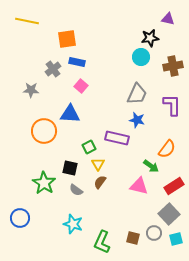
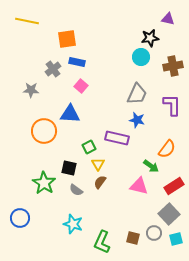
black square: moved 1 px left
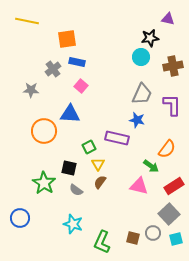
gray trapezoid: moved 5 px right
gray circle: moved 1 px left
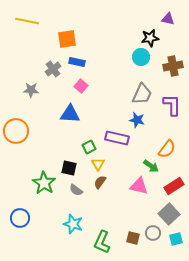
orange circle: moved 28 px left
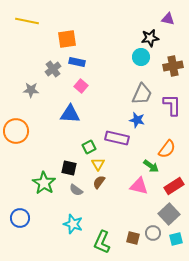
brown semicircle: moved 1 px left
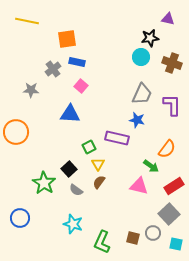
brown cross: moved 1 px left, 3 px up; rotated 30 degrees clockwise
orange circle: moved 1 px down
black square: moved 1 px down; rotated 35 degrees clockwise
cyan square: moved 5 px down; rotated 24 degrees clockwise
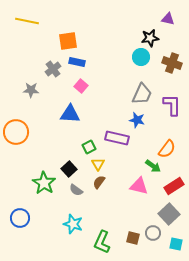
orange square: moved 1 px right, 2 px down
green arrow: moved 2 px right
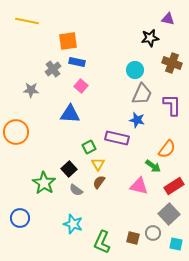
cyan circle: moved 6 px left, 13 px down
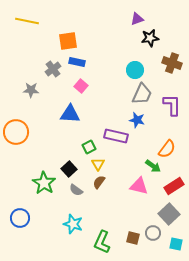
purple triangle: moved 31 px left; rotated 32 degrees counterclockwise
purple rectangle: moved 1 px left, 2 px up
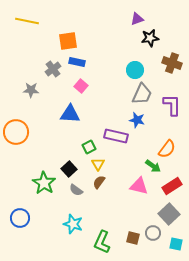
red rectangle: moved 2 px left
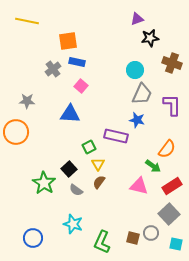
gray star: moved 4 px left, 11 px down
blue circle: moved 13 px right, 20 px down
gray circle: moved 2 px left
